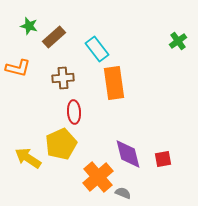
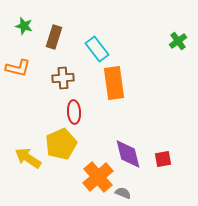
green star: moved 5 px left
brown rectangle: rotated 30 degrees counterclockwise
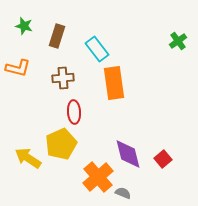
brown rectangle: moved 3 px right, 1 px up
red square: rotated 30 degrees counterclockwise
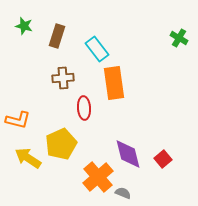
green cross: moved 1 px right, 3 px up; rotated 24 degrees counterclockwise
orange L-shape: moved 52 px down
red ellipse: moved 10 px right, 4 px up
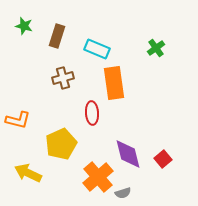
green cross: moved 23 px left, 10 px down; rotated 24 degrees clockwise
cyan rectangle: rotated 30 degrees counterclockwise
brown cross: rotated 10 degrees counterclockwise
red ellipse: moved 8 px right, 5 px down
yellow arrow: moved 15 px down; rotated 8 degrees counterclockwise
gray semicircle: rotated 140 degrees clockwise
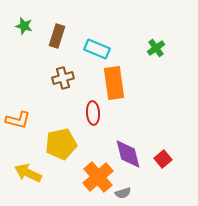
red ellipse: moved 1 px right
yellow pentagon: rotated 12 degrees clockwise
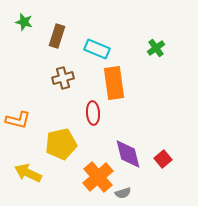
green star: moved 4 px up
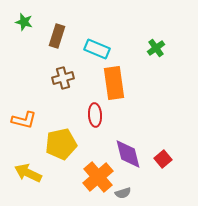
red ellipse: moved 2 px right, 2 px down
orange L-shape: moved 6 px right
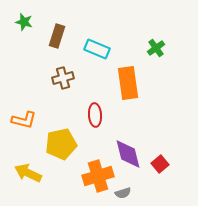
orange rectangle: moved 14 px right
red square: moved 3 px left, 5 px down
orange cross: moved 1 px up; rotated 24 degrees clockwise
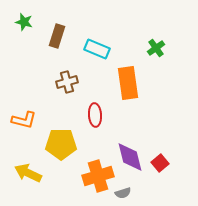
brown cross: moved 4 px right, 4 px down
yellow pentagon: rotated 12 degrees clockwise
purple diamond: moved 2 px right, 3 px down
red square: moved 1 px up
